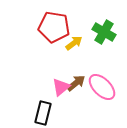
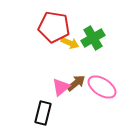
green cross: moved 11 px left, 6 px down; rotated 30 degrees clockwise
yellow arrow: moved 4 px left; rotated 60 degrees clockwise
pink ellipse: rotated 12 degrees counterclockwise
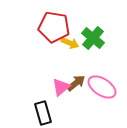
green cross: rotated 20 degrees counterclockwise
black rectangle: rotated 30 degrees counterclockwise
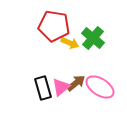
red pentagon: moved 1 px up
pink ellipse: moved 2 px left
black rectangle: moved 25 px up
